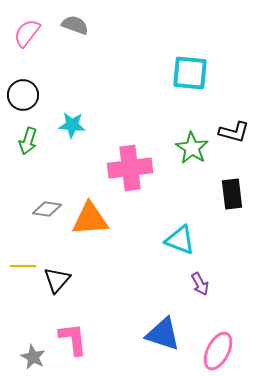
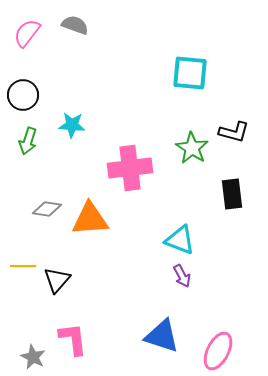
purple arrow: moved 18 px left, 8 px up
blue triangle: moved 1 px left, 2 px down
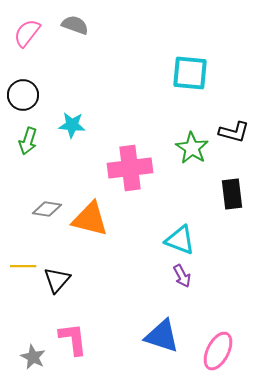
orange triangle: rotated 18 degrees clockwise
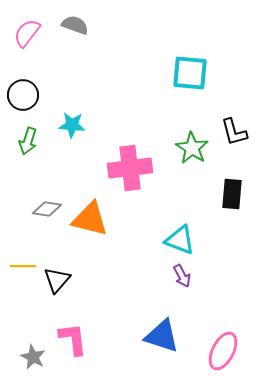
black L-shape: rotated 60 degrees clockwise
black rectangle: rotated 12 degrees clockwise
pink ellipse: moved 5 px right
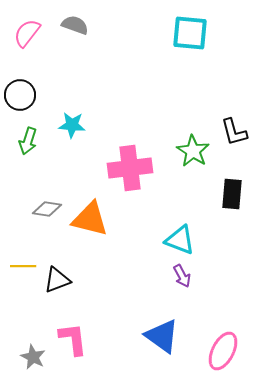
cyan square: moved 40 px up
black circle: moved 3 px left
green star: moved 1 px right, 3 px down
black triangle: rotated 28 degrees clockwise
blue triangle: rotated 18 degrees clockwise
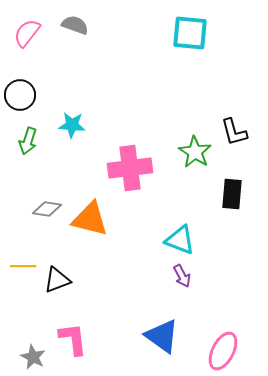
green star: moved 2 px right, 1 px down
